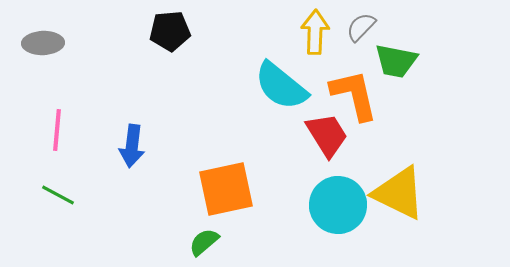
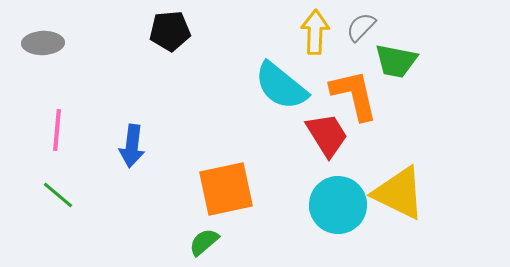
green line: rotated 12 degrees clockwise
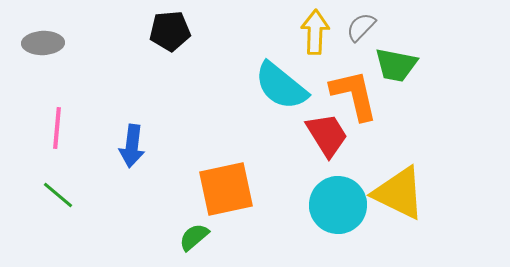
green trapezoid: moved 4 px down
pink line: moved 2 px up
green semicircle: moved 10 px left, 5 px up
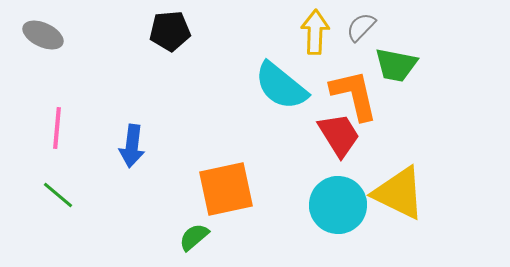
gray ellipse: moved 8 px up; rotated 27 degrees clockwise
red trapezoid: moved 12 px right
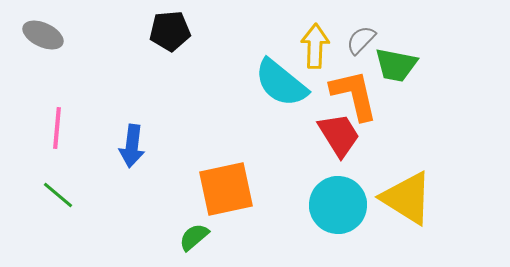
gray semicircle: moved 13 px down
yellow arrow: moved 14 px down
cyan semicircle: moved 3 px up
yellow triangle: moved 8 px right, 5 px down; rotated 6 degrees clockwise
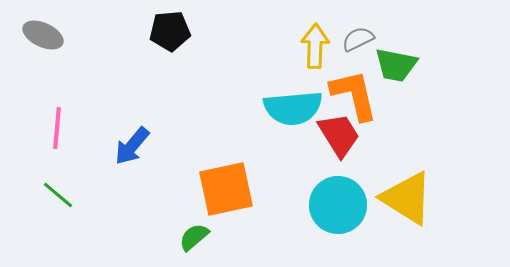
gray semicircle: moved 3 px left, 1 px up; rotated 20 degrees clockwise
cyan semicircle: moved 12 px right, 25 px down; rotated 44 degrees counterclockwise
blue arrow: rotated 33 degrees clockwise
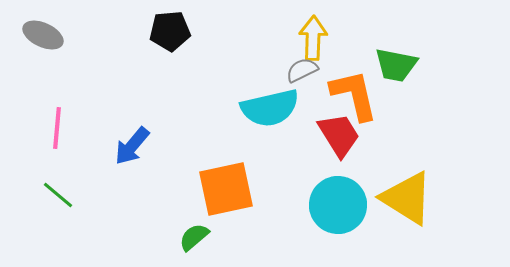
gray semicircle: moved 56 px left, 31 px down
yellow arrow: moved 2 px left, 8 px up
cyan semicircle: moved 23 px left; rotated 8 degrees counterclockwise
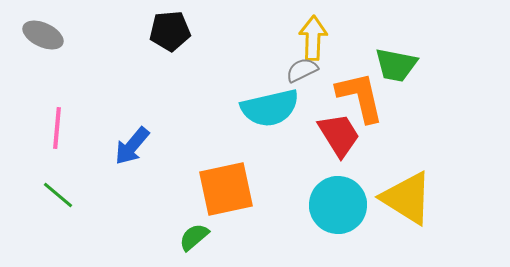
orange L-shape: moved 6 px right, 2 px down
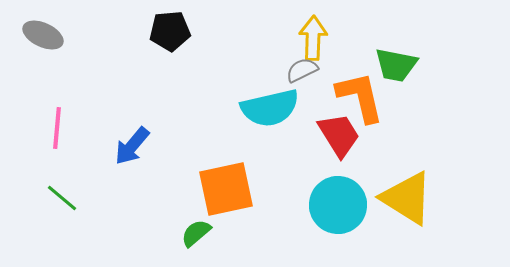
green line: moved 4 px right, 3 px down
green semicircle: moved 2 px right, 4 px up
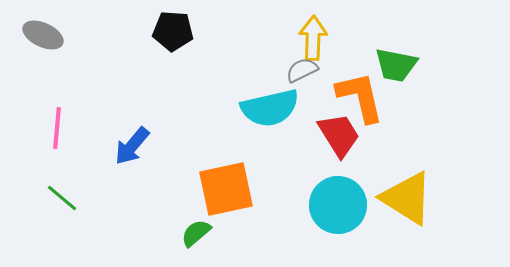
black pentagon: moved 3 px right; rotated 9 degrees clockwise
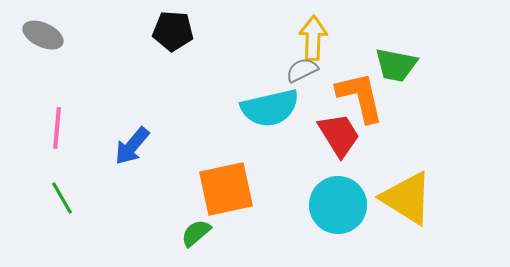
green line: rotated 20 degrees clockwise
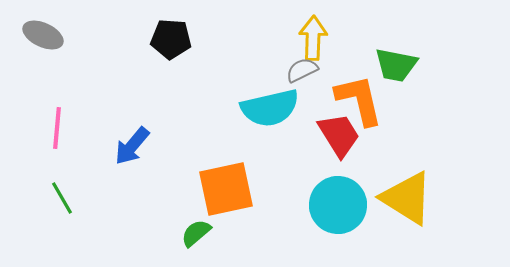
black pentagon: moved 2 px left, 8 px down
orange L-shape: moved 1 px left, 3 px down
